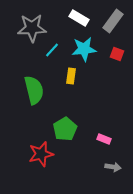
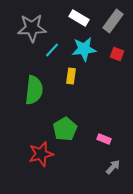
green semicircle: rotated 20 degrees clockwise
gray arrow: rotated 56 degrees counterclockwise
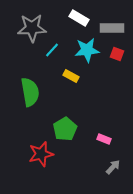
gray rectangle: moved 1 px left, 7 px down; rotated 55 degrees clockwise
cyan star: moved 3 px right, 1 px down
yellow rectangle: rotated 70 degrees counterclockwise
green semicircle: moved 4 px left, 2 px down; rotated 16 degrees counterclockwise
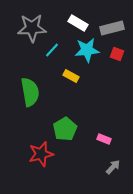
white rectangle: moved 1 px left, 5 px down
gray rectangle: rotated 15 degrees counterclockwise
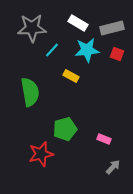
green pentagon: rotated 15 degrees clockwise
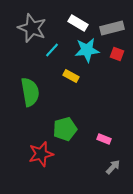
gray star: rotated 24 degrees clockwise
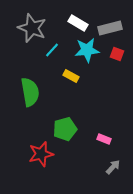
gray rectangle: moved 2 px left
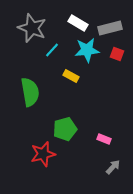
red star: moved 2 px right
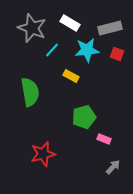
white rectangle: moved 8 px left
green pentagon: moved 19 px right, 12 px up
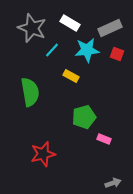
gray rectangle: rotated 10 degrees counterclockwise
gray arrow: moved 16 px down; rotated 28 degrees clockwise
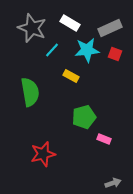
red square: moved 2 px left
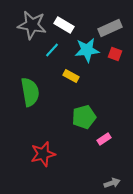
white rectangle: moved 6 px left, 2 px down
gray star: moved 3 px up; rotated 12 degrees counterclockwise
pink rectangle: rotated 56 degrees counterclockwise
gray arrow: moved 1 px left
